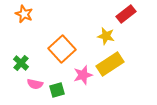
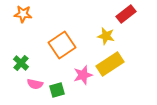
orange star: moved 1 px left; rotated 18 degrees counterclockwise
orange square: moved 4 px up; rotated 8 degrees clockwise
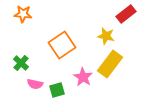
yellow rectangle: rotated 20 degrees counterclockwise
pink star: moved 2 px down; rotated 24 degrees counterclockwise
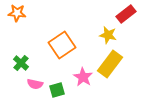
orange star: moved 6 px left, 1 px up
yellow star: moved 2 px right, 1 px up
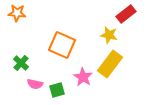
yellow star: moved 1 px right
orange square: rotated 32 degrees counterclockwise
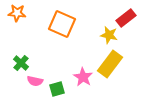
red rectangle: moved 4 px down
orange square: moved 21 px up
pink semicircle: moved 3 px up
green square: moved 1 px up
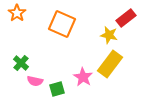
orange star: rotated 30 degrees clockwise
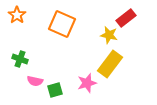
orange star: moved 2 px down
green cross: moved 1 px left, 4 px up; rotated 21 degrees counterclockwise
pink star: moved 4 px right, 6 px down; rotated 24 degrees clockwise
green square: moved 2 px left, 1 px down
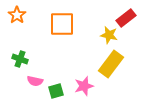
orange square: rotated 24 degrees counterclockwise
yellow rectangle: moved 1 px right
pink star: moved 3 px left, 3 px down
green square: moved 1 px right, 1 px down
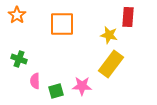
red rectangle: moved 2 px right, 1 px up; rotated 48 degrees counterclockwise
green cross: moved 1 px left
pink semicircle: rotated 77 degrees clockwise
pink star: moved 2 px left; rotated 18 degrees clockwise
